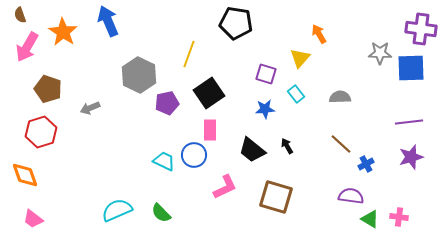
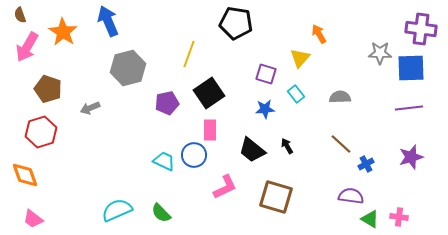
gray hexagon: moved 11 px left, 7 px up; rotated 20 degrees clockwise
purple line: moved 14 px up
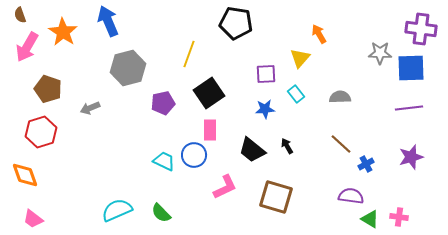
purple square: rotated 20 degrees counterclockwise
purple pentagon: moved 4 px left
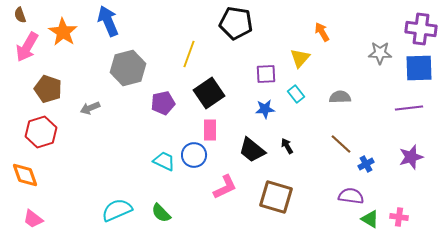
orange arrow: moved 3 px right, 2 px up
blue square: moved 8 px right
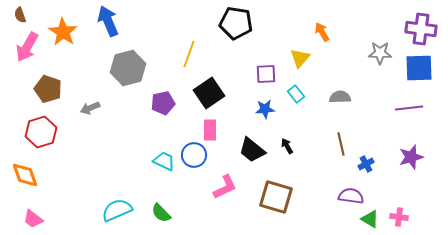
brown line: rotated 35 degrees clockwise
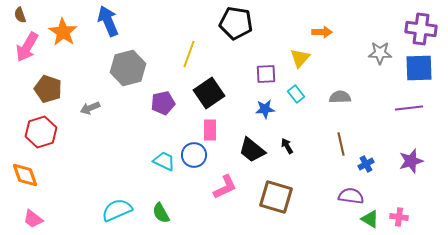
orange arrow: rotated 120 degrees clockwise
purple star: moved 4 px down
green semicircle: rotated 15 degrees clockwise
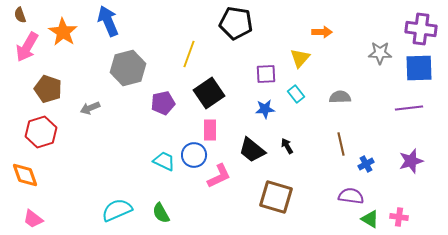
pink L-shape: moved 6 px left, 11 px up
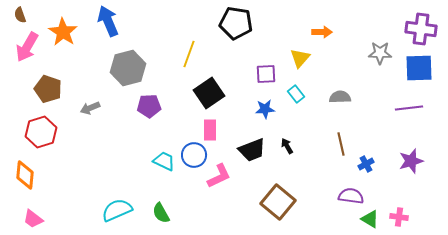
purple pentagon: moved 14 px left, 3 px down; rotated 10 degrees clockwise
black trapezoid: rotated 60 degrees counterclockwise
orange diamond: rotated 24 degrees clockwise
brown square: moved 2 px right, 5 px down; rotated 24 degrees clockwise
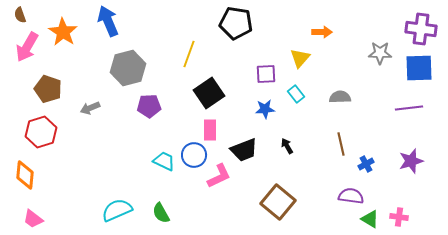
black trapezoid: moved 8 px left
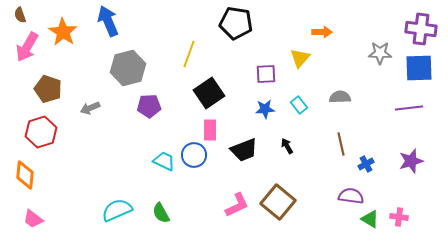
cyan rectangle: moved 3 px right, 11 px down
pink L-shape: moved 18 px right, 29 px down
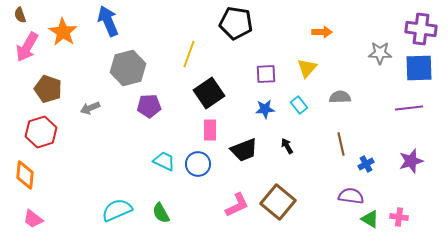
yellow triangle: moved 7 px right, 10 px down
blue circle: moved 4 px right, 9 px down
